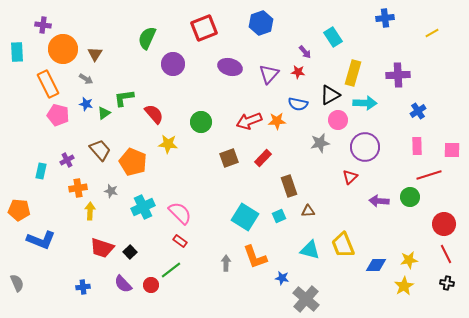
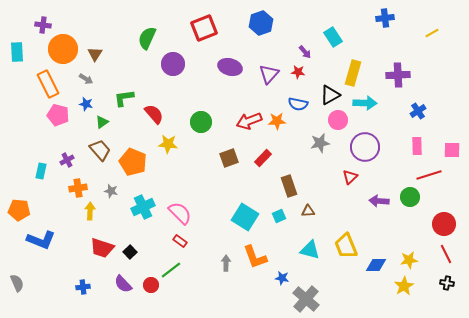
green triangle at (104, 113): moved 2 px left, 9 px down
yellow trapezoid at (343, 245): moved 3 px right, 1 px down
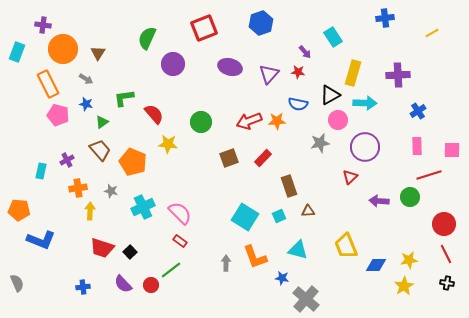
cyan rectangle at (17, 52): rotated 24 degrees clockwise
brown triangle at (95, 54): moved 3 px right, 1 px up
cyan triangle at (310, 250): moved 12 px left
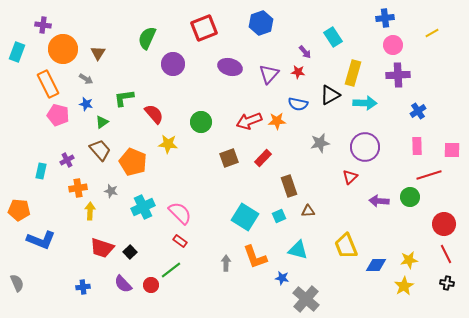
pink circle at (338, 120): moved 55 px right, 75 px up
